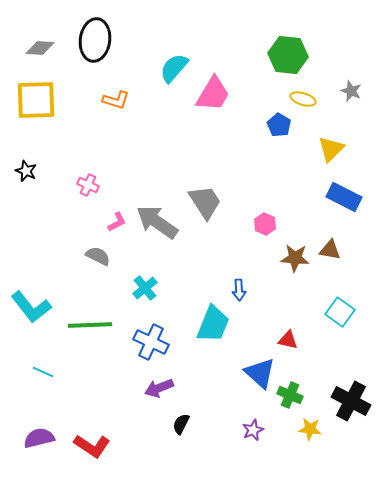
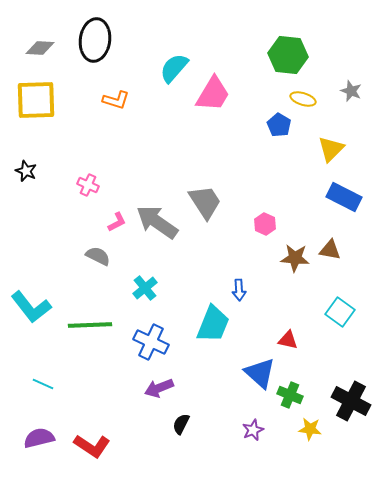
cyan line: moved 12 px down
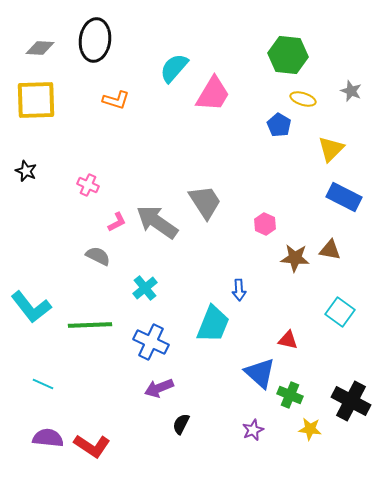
purple semicircle: moved 9 px right; rotated 20 degrees clockwise
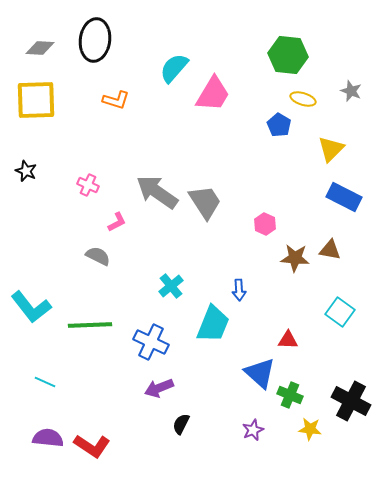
gray arrow: moved 30 px up
cyan cross: moved 26 px right, 2 px up
red triangle: rotated 10 degrees counterclockwise
cyan line: moved 2 px right, 2 px up
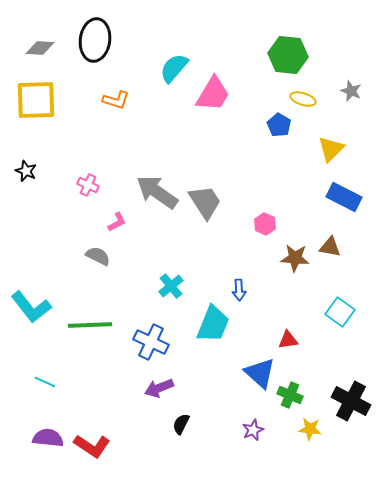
brown triangle: moved 3 px up
red triangle: rotated 10 degrees counterclockwise
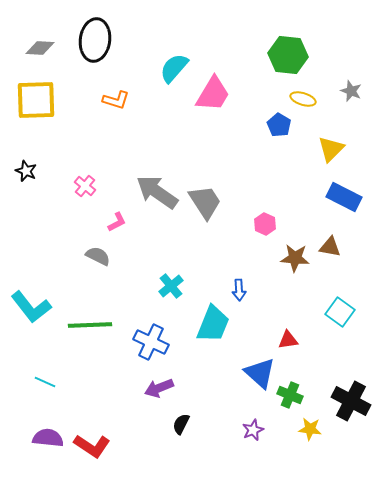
pink cross: moved 3 px left, 1 px down; rotated 15 degrees clockwise
